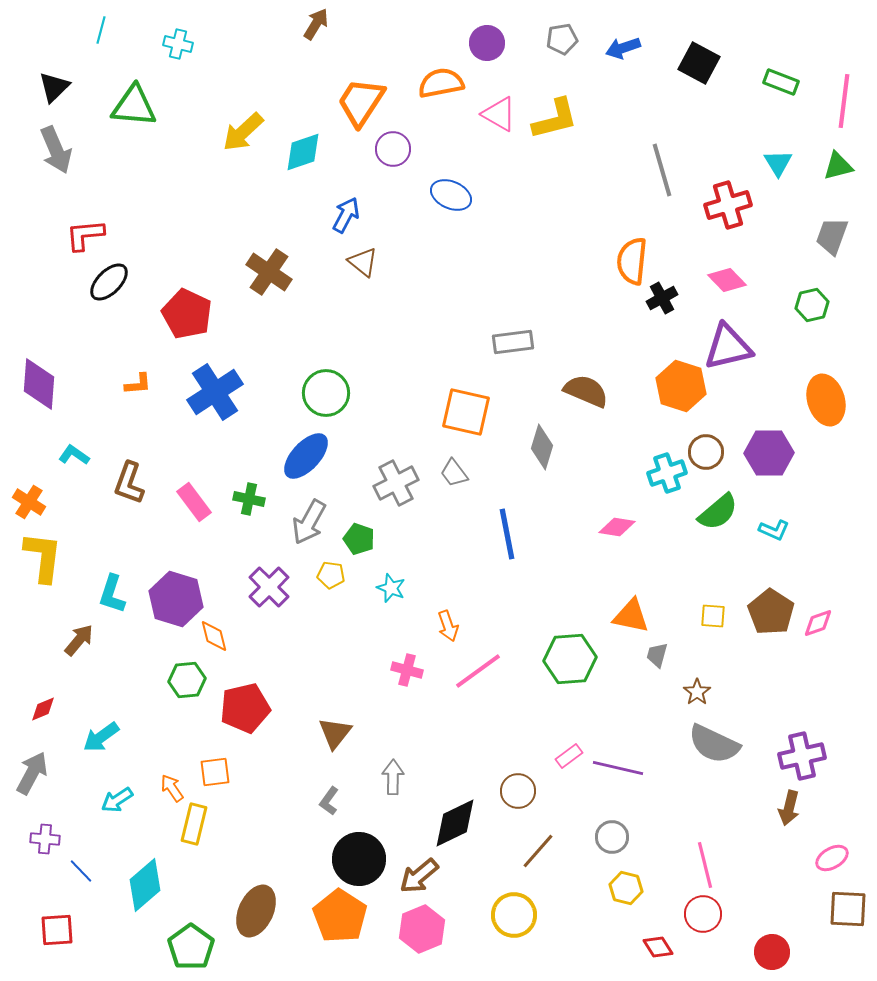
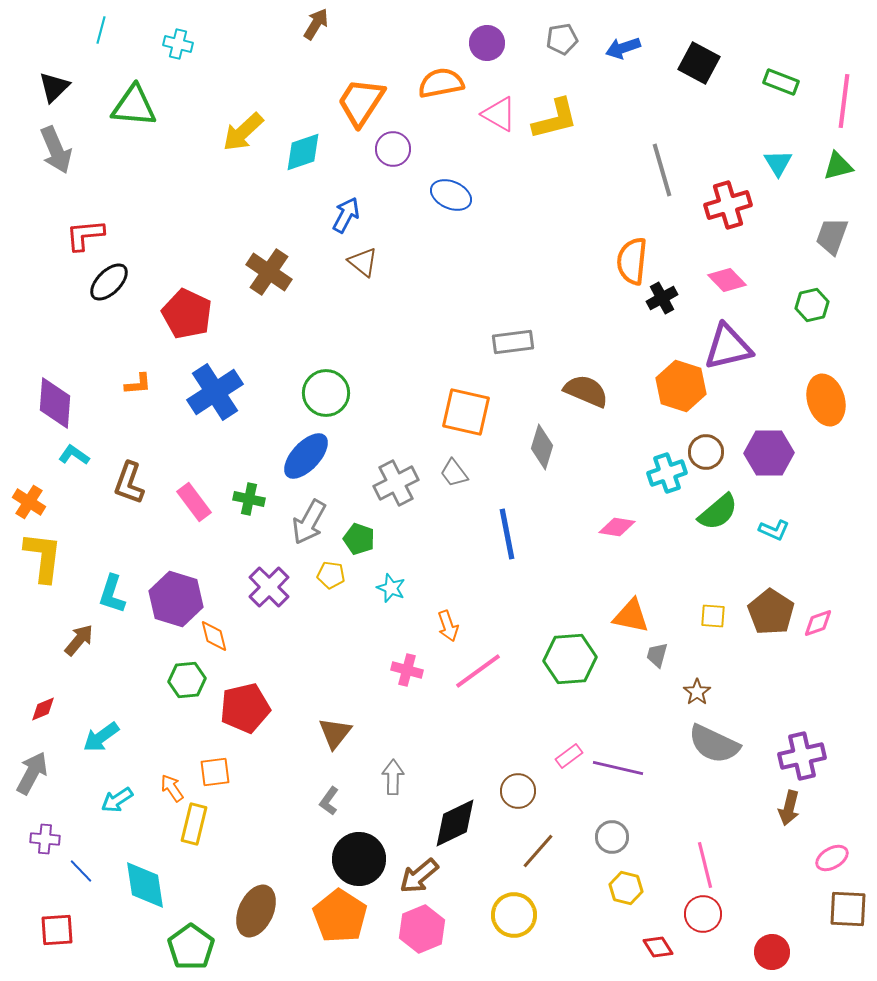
purple diamond at (39, 384): moved 16 px right, 19 px down
cyan diamond at (145, 885): rotated 58 degrees counterclockwise
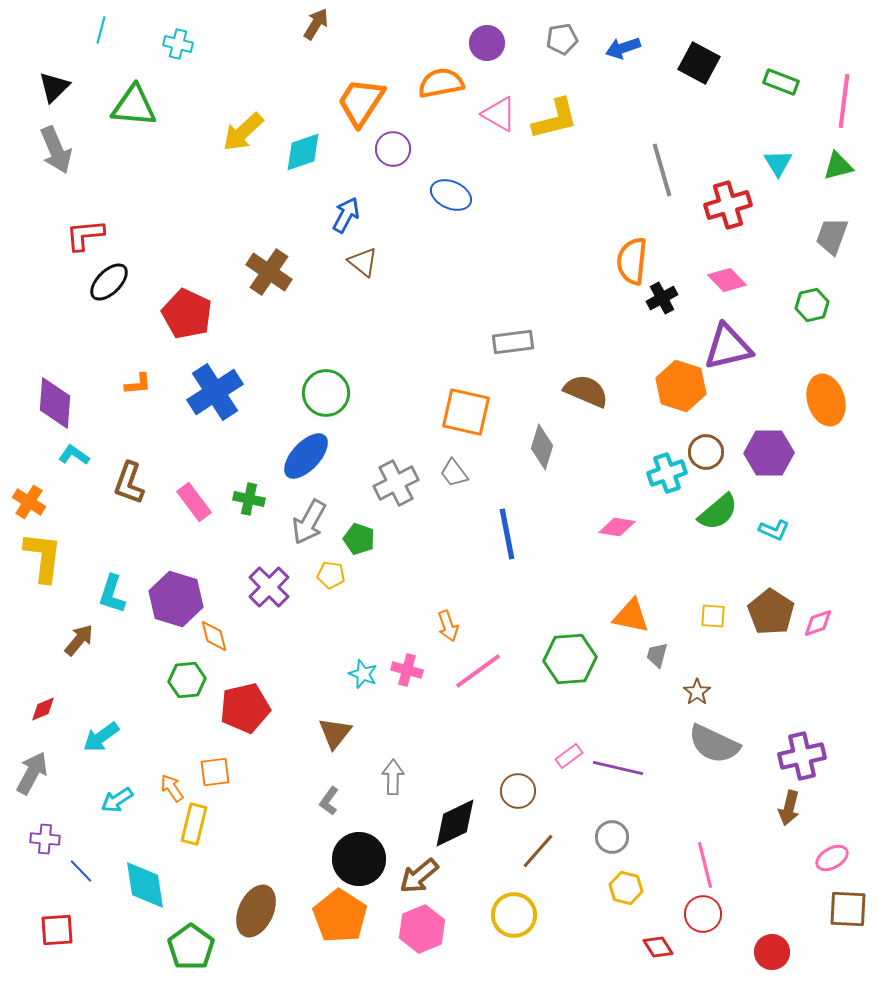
cyan star at (391, 588): moved 28 px left, 86 px down
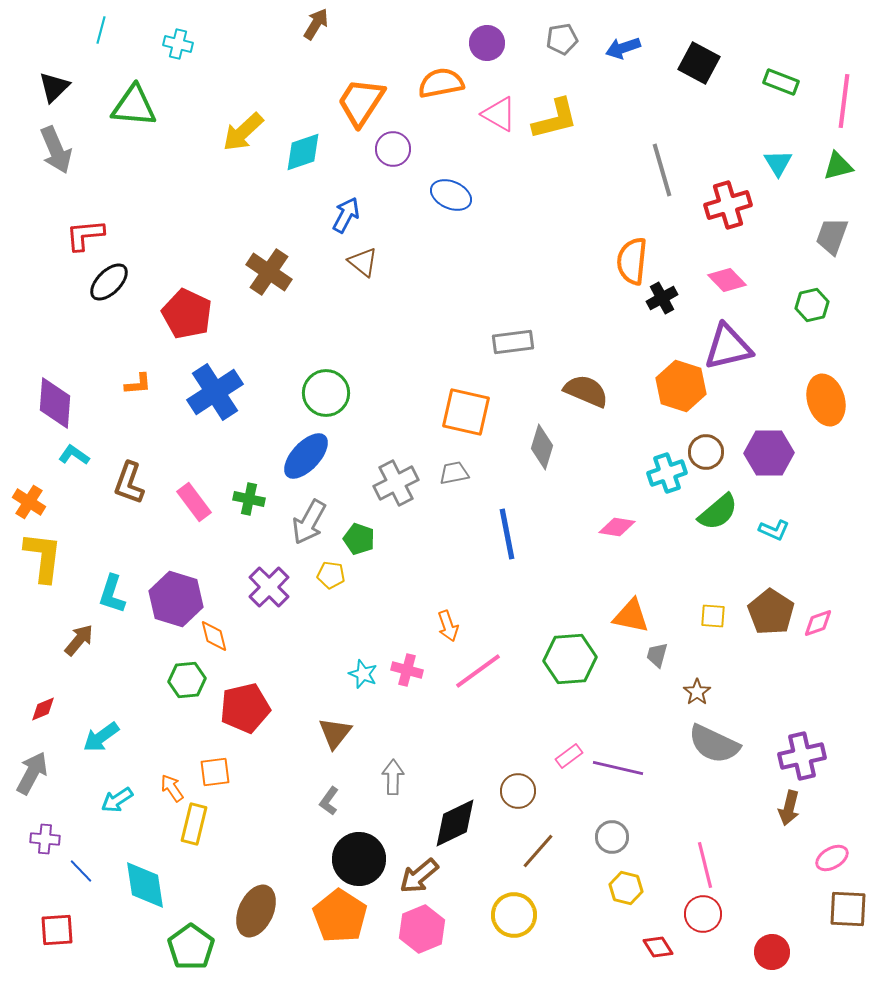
gray trapezoid at (454, 473): rotated 116 degrees clockwise
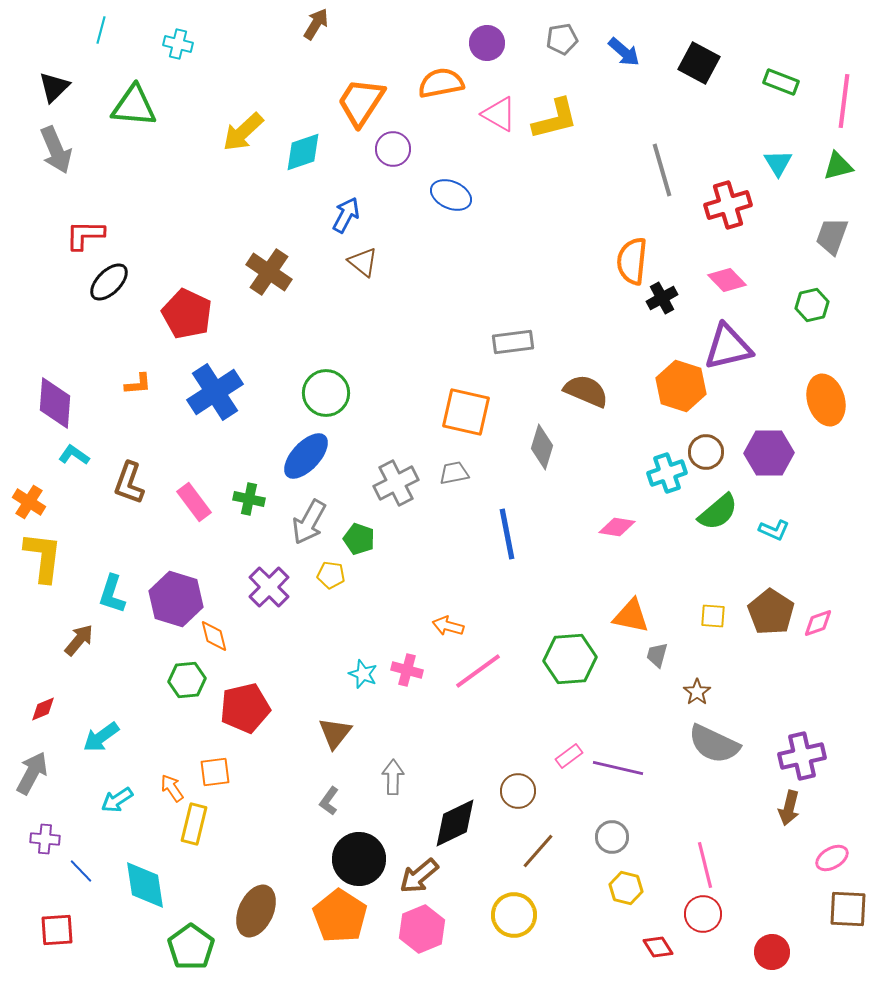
blue arrow at (623, 48): moved 1 px right, 4 px down; rotated 120 degrees counterclockwise
red L-shape at (85, 235): rotated 6 degrees clockwise
orange arrow at (448, 626): rotated 124 degrees clockwise
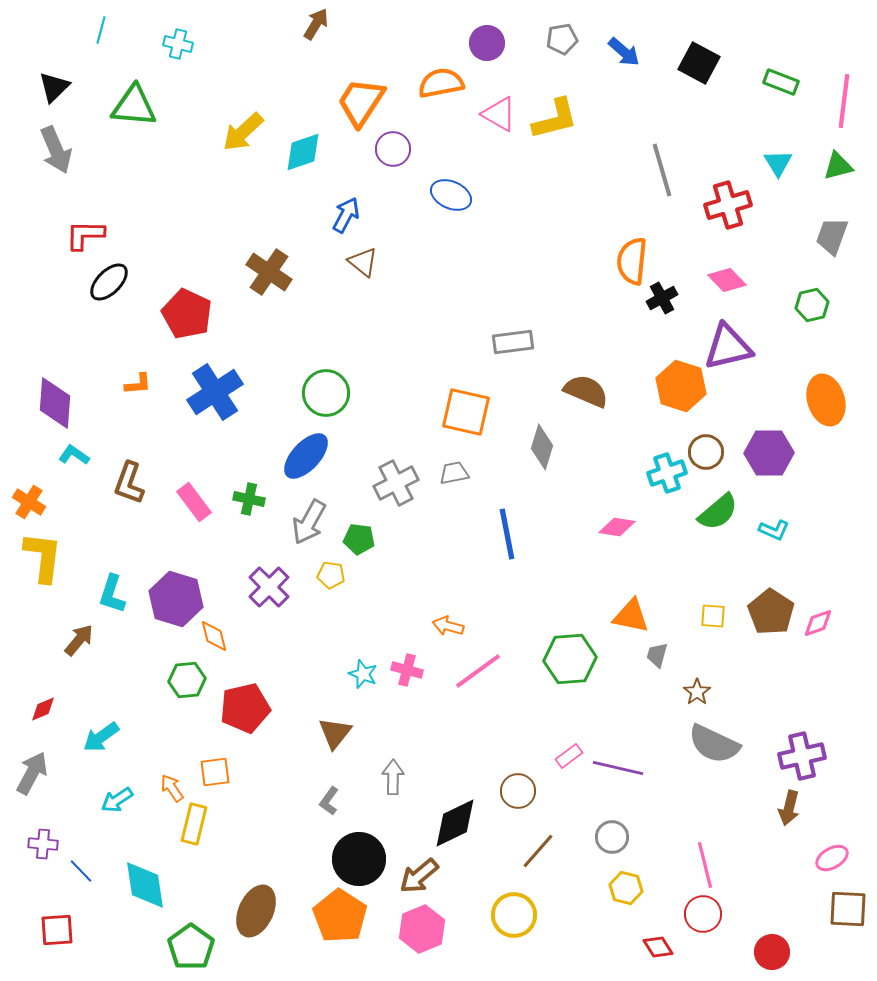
green pentagon at (359, 539): rotated 12 degrees counterclockwise
purple cross at (45, 839): moved 2 px left, 5 px down
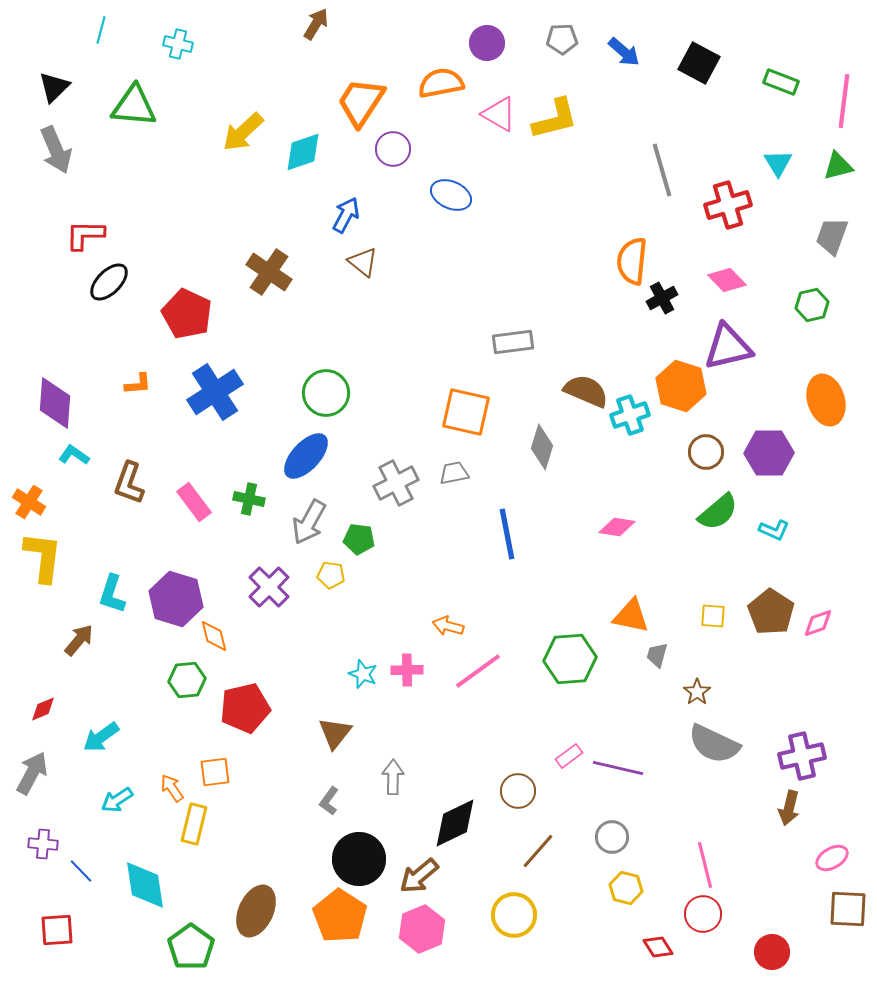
gray pentagon at (562, 39): rotated 8 degrees clockwise
cyan cross at (667, 473): moved 37 px left, 58 px up
pink cross at (407, 670): rotated 16 degrees counterclockwise
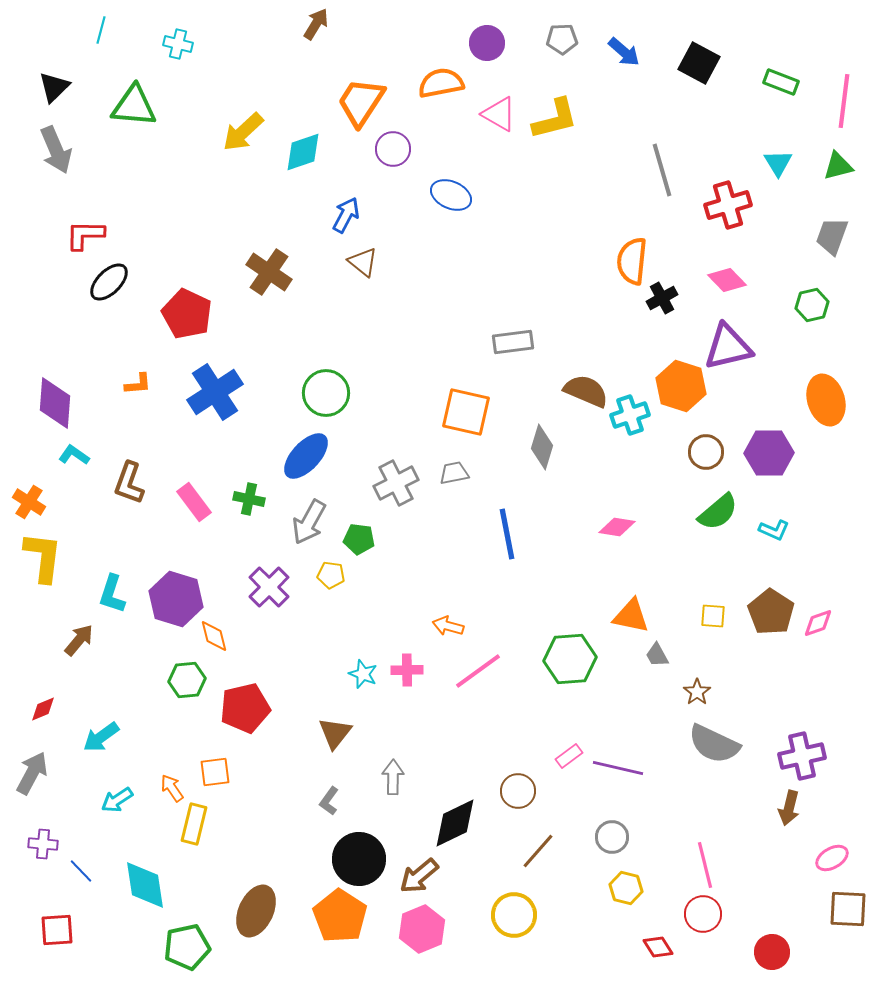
gray trapezoid at (657, 655): rotated 44 degrees counterclockwise
green pentagon at (191, 947): moved 4 px left; rotated 24 degrees clockwise
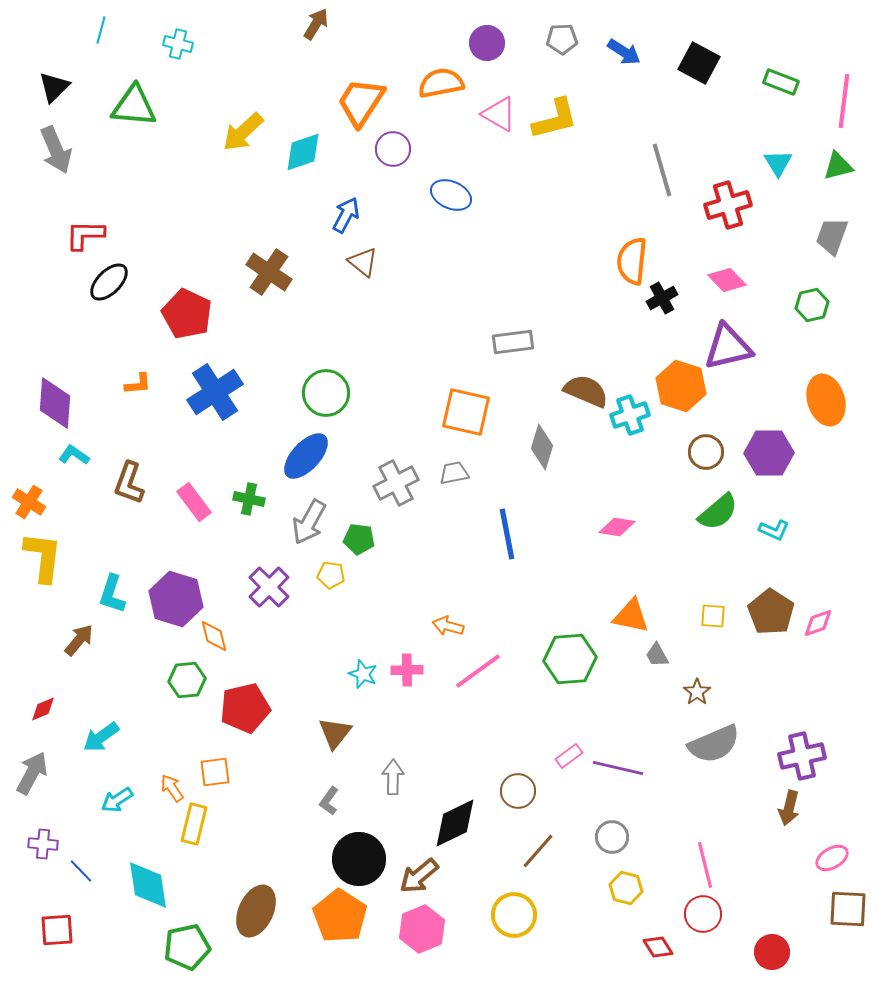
blue arrow at (624, 52): rotated 8 degrees counterclockwise
gray semicircle at (714, 744): rotated 48 degrees counterclockwise
cyan diamond at (145, 885): moved 3 px right
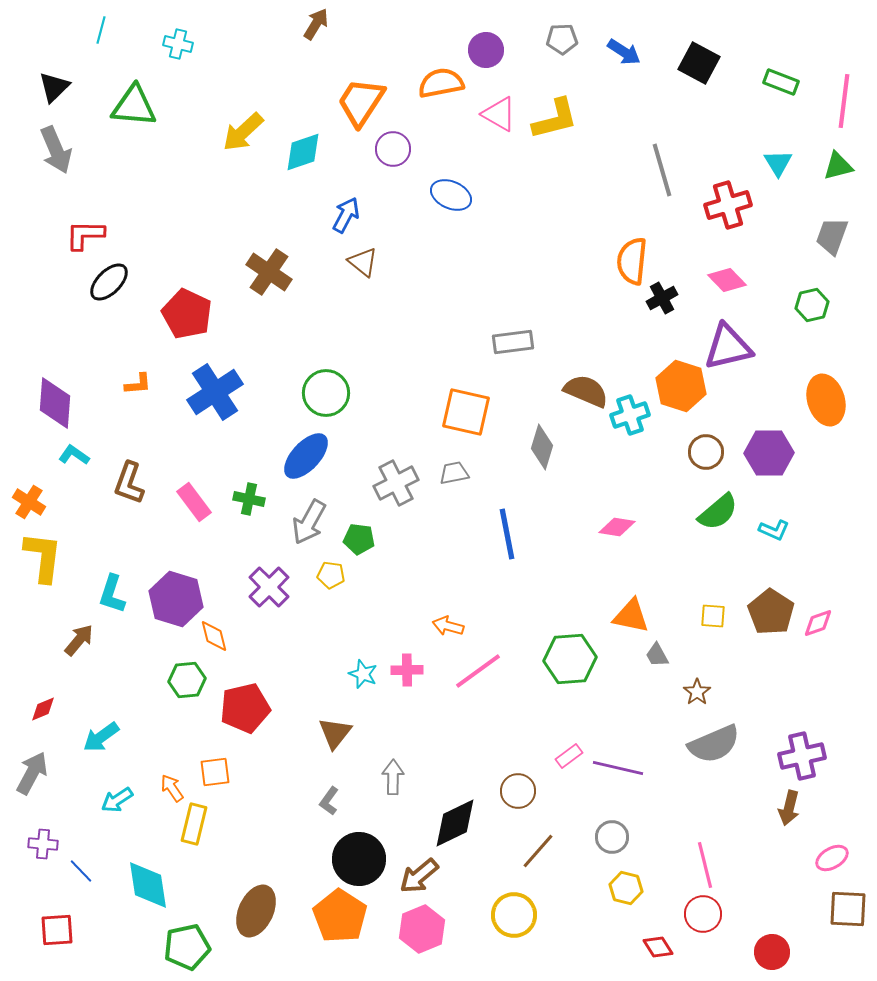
purple circle at (487, 43): moved 1 px left, 7 px down
